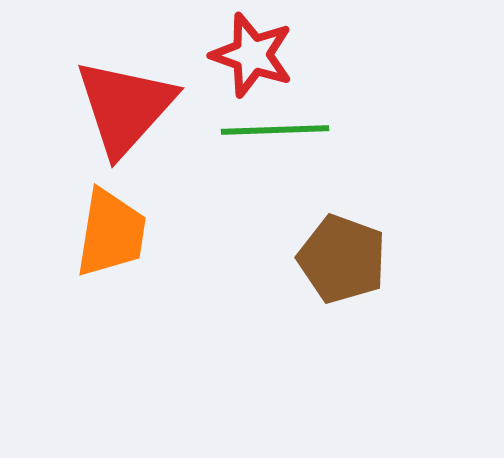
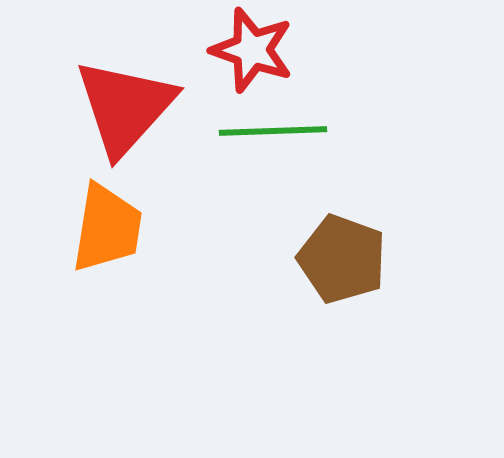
red star: moved 5 px up
green line: moved 2 px left, 1 px down
orange trapezoid: moved 4 px left, 5 px up
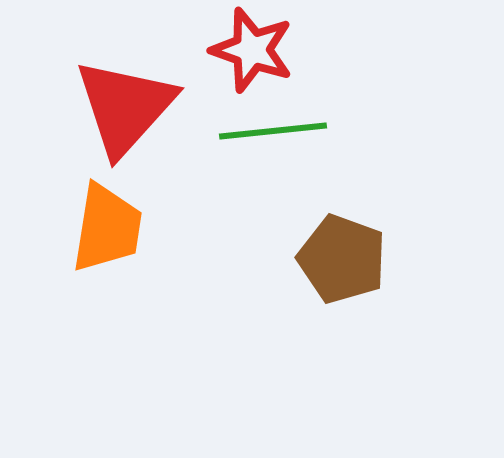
green line: rotated 4 degrees counterclockwise
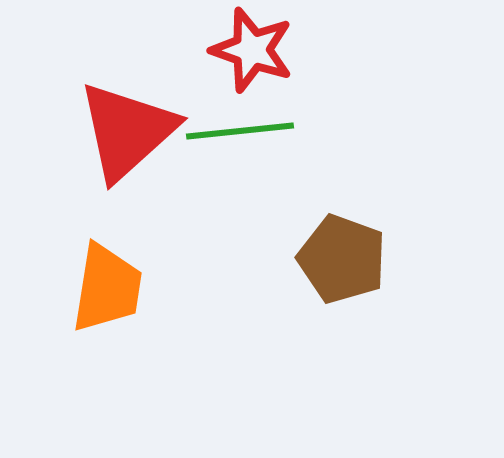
red triangle: moved 2 px right, 24 px down; rotated 6 degrees clockwise
green line: moved 33 px left
orange trapezoid: moved 60 px down
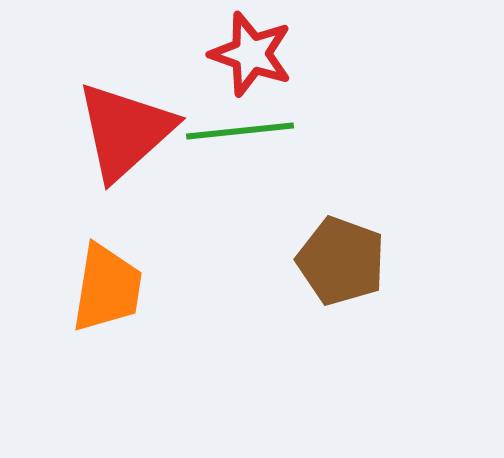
red star: moved 1 px left, 4 px down
red triangle: moved 2 px left
brown pentagon: moved 1 px left, 2 px down
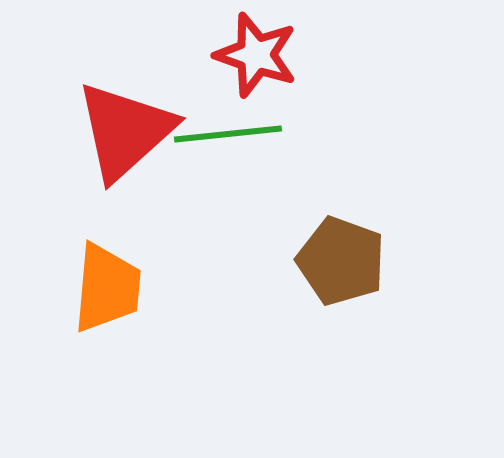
red star: moved 5 px right, 1 px down
green line: moved 12 px left, 3 px down
orange trapezoid: rotated 4 degrees counterclockwise
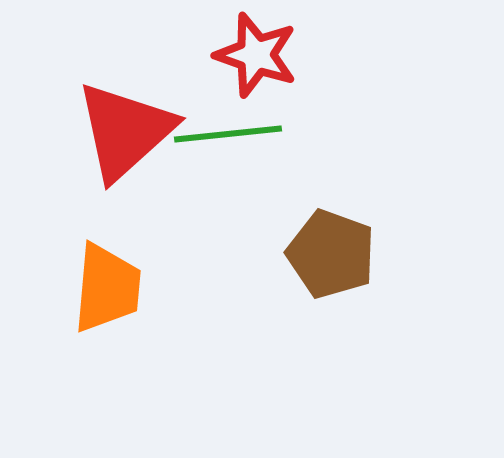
brown pentagon: moved 10 px left, 7 px up
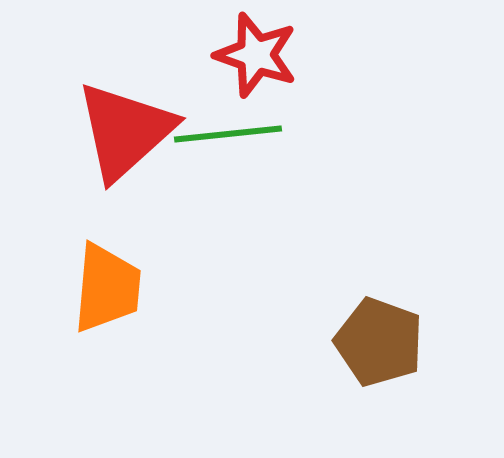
brown pentagon: moved 48 px right, 88 px down
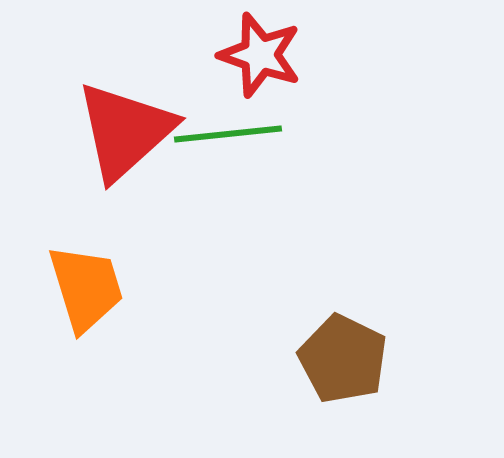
red star: moved 4 px right
orange trapezoid: moved 21 px left; rotated 22 degrees counterclockwise
brown pentagon: moved 36 px left, 17 px down; rotated 6 degrees clockwise
